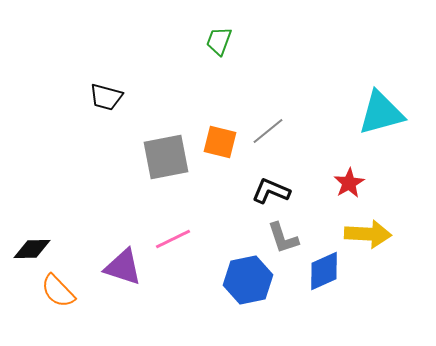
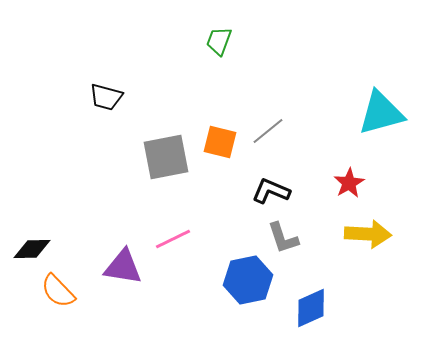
purple triangle: rotated 9 degrees counterclockwise
blue diamond: moved 13 px left, 37 px down
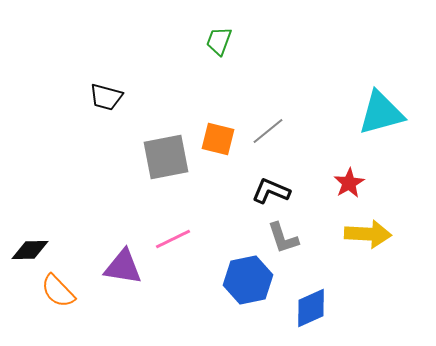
orange square: moved 2 px left, 3 px up
black diamond: moved 2 px left, 1 px down
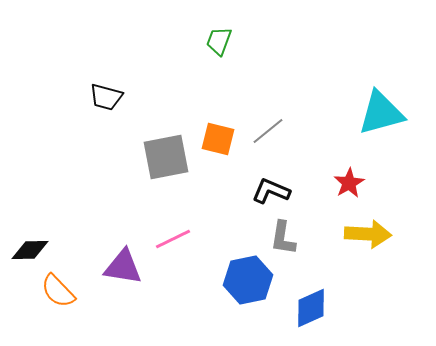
gray L-shape: rotated 27 degrees clockwise
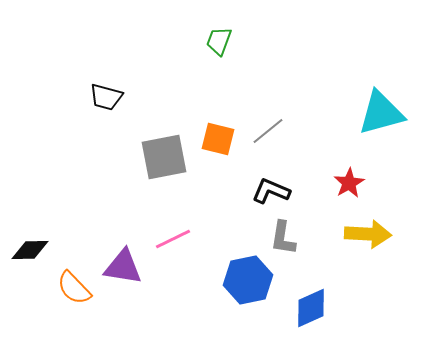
gray square: moved 2 px left
orange semicircle: moved 16 px right, 3 px up
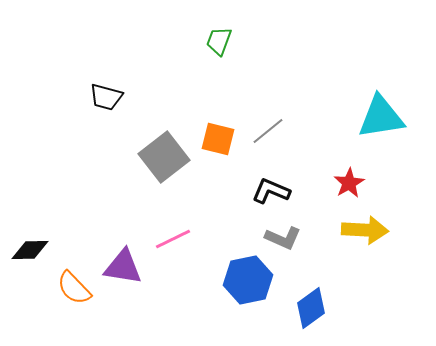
cyan triangle: moved 4 px down; rotated 6 degrees clockwise
gray square: rotated 27 degrees counterclockwise
yellow arrow: moved 3 px left, 4 px up
gray L-shape: rotated 75 degrees counterclockwise
blue diamond: rotated 12 degrees counterclockwise
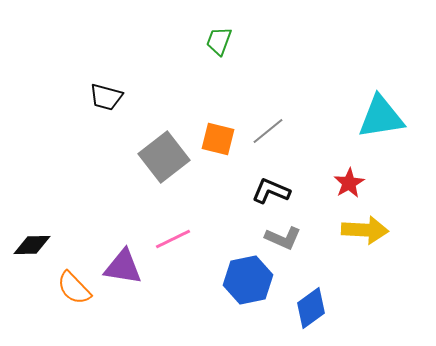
black diamond: moved 2 px right, 5 px up
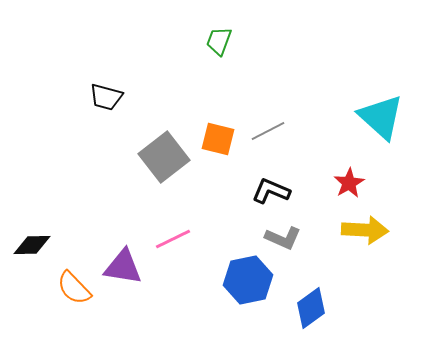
cyan triangle: rotated 51 degrees clockwise
gray line: rotated 12 degrees clockwise
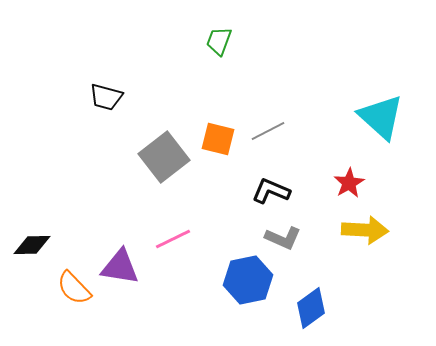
purple triangle: moved 3 px left
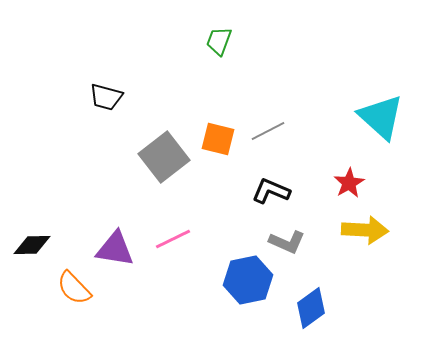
gray L-shape: moved 4 px right, 4 px down
purple triangle: moved 5 px left, 18 px up
